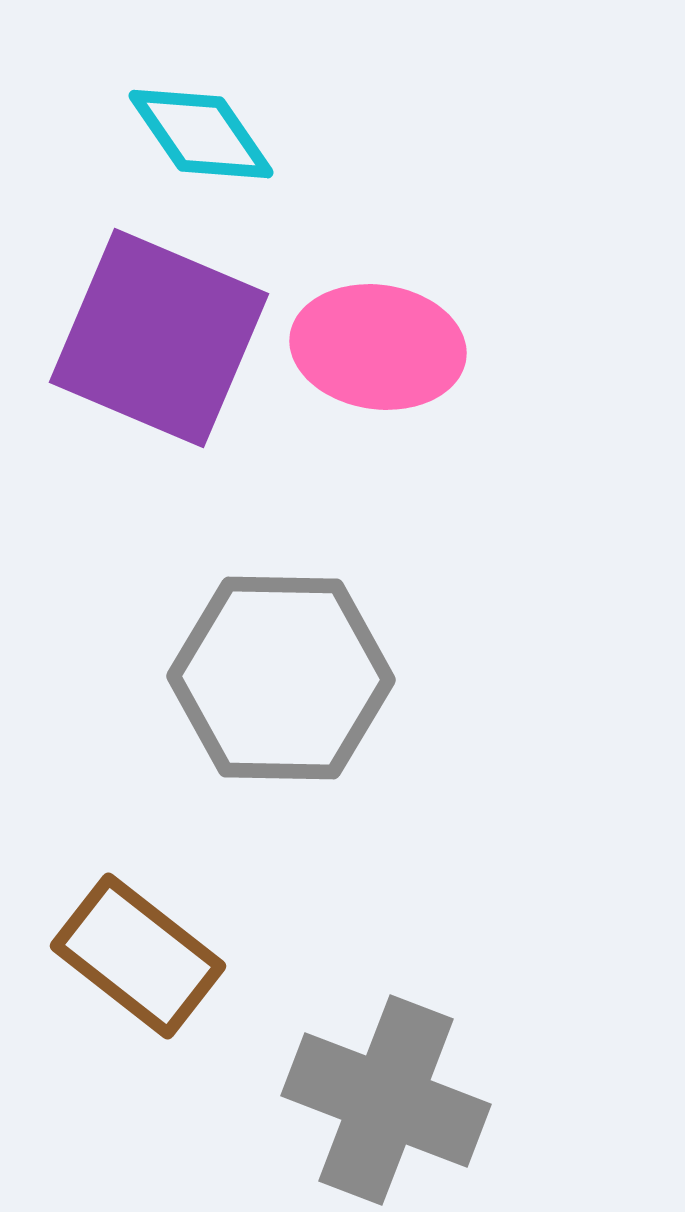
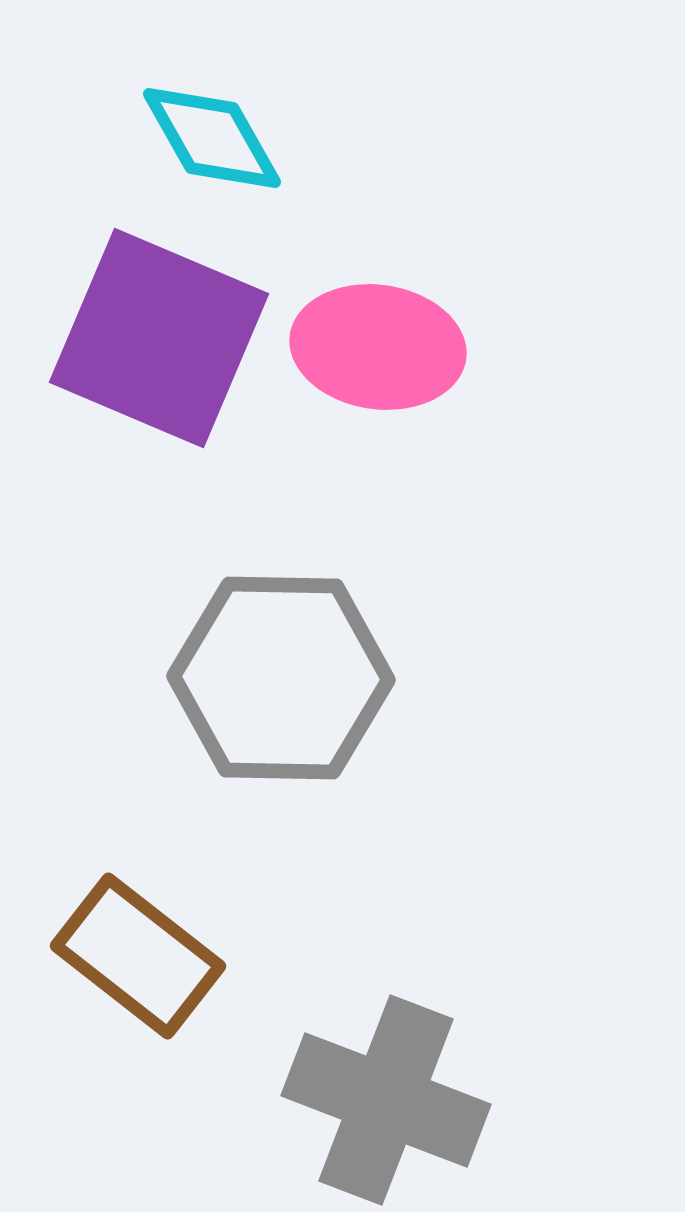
cyan diamond: moved 11 px right, 4 px down; rotated 5 degrees clockwise
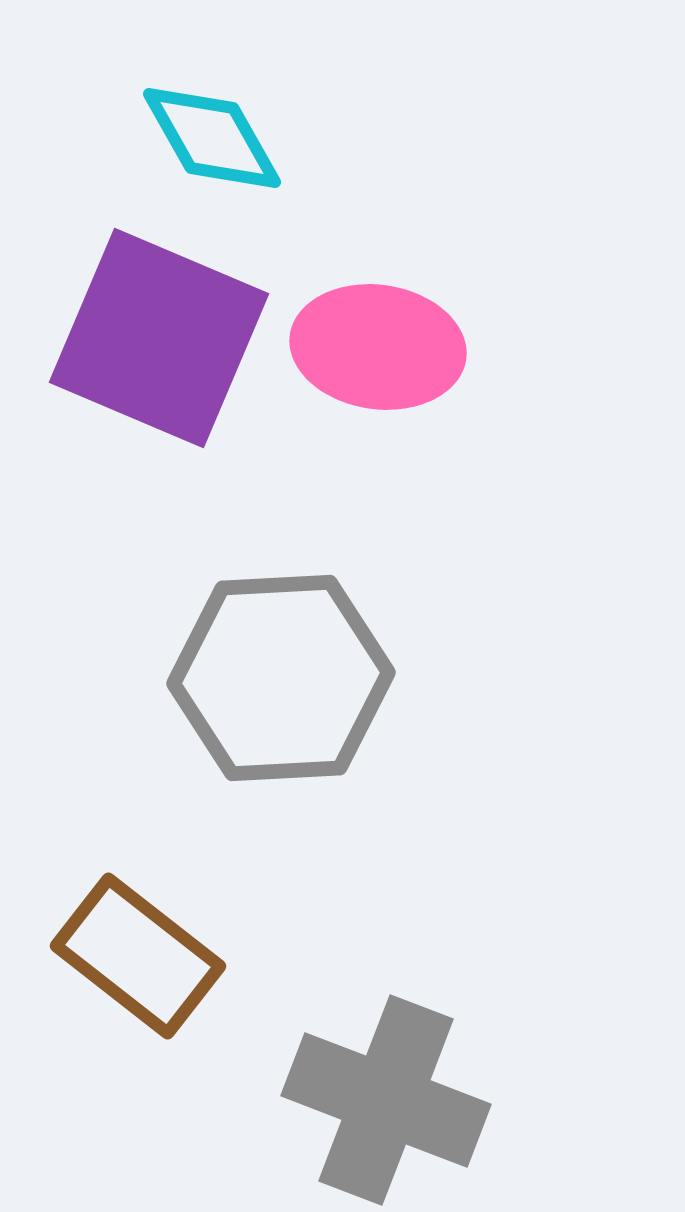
gray hexagon: rotated 4 degrees counterclockwise
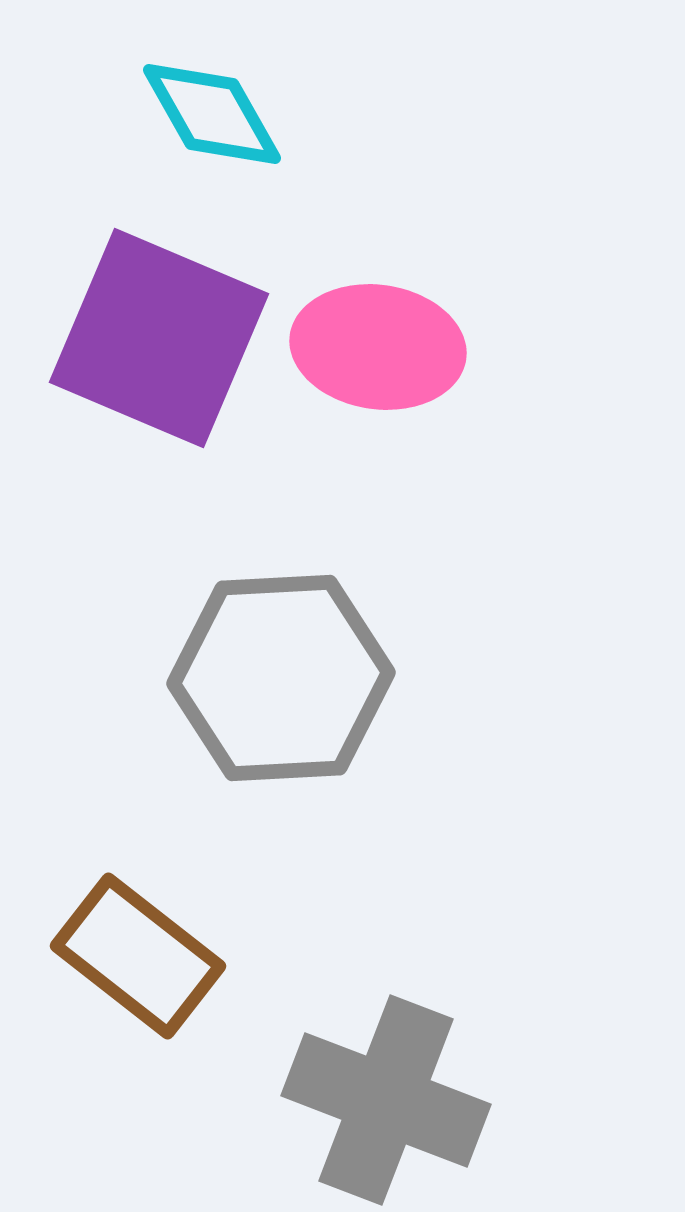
cyan diamond: moved 24 px up
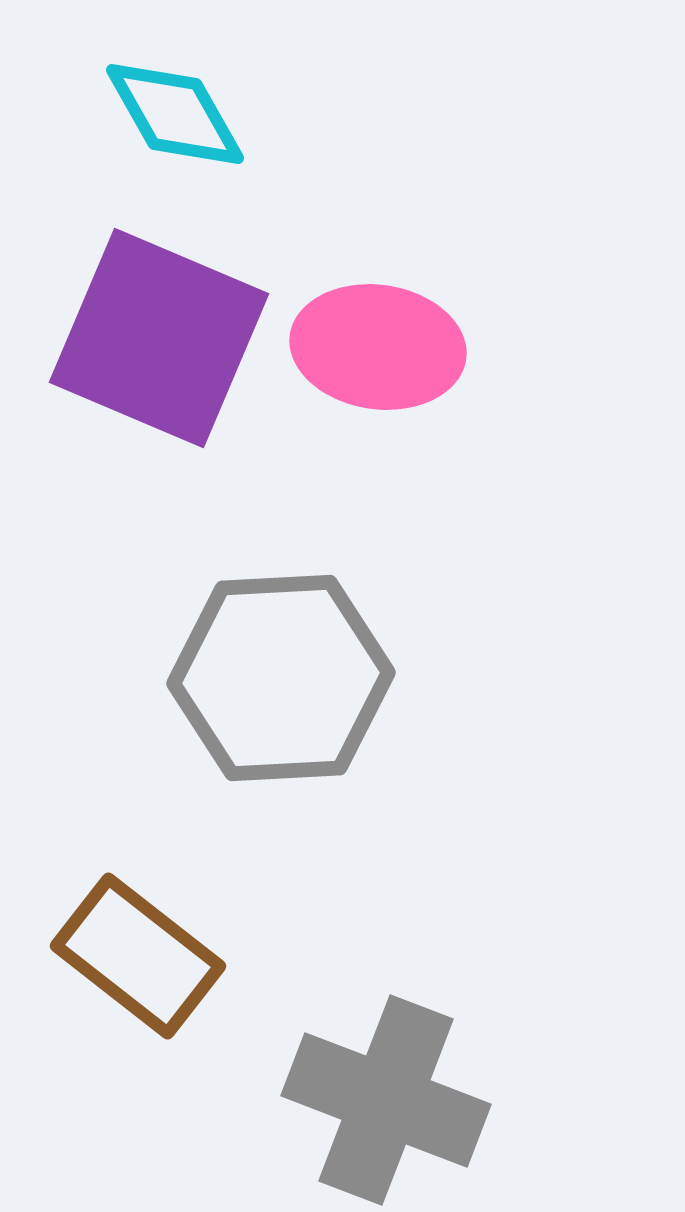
cyan diamond: moved 37 px left
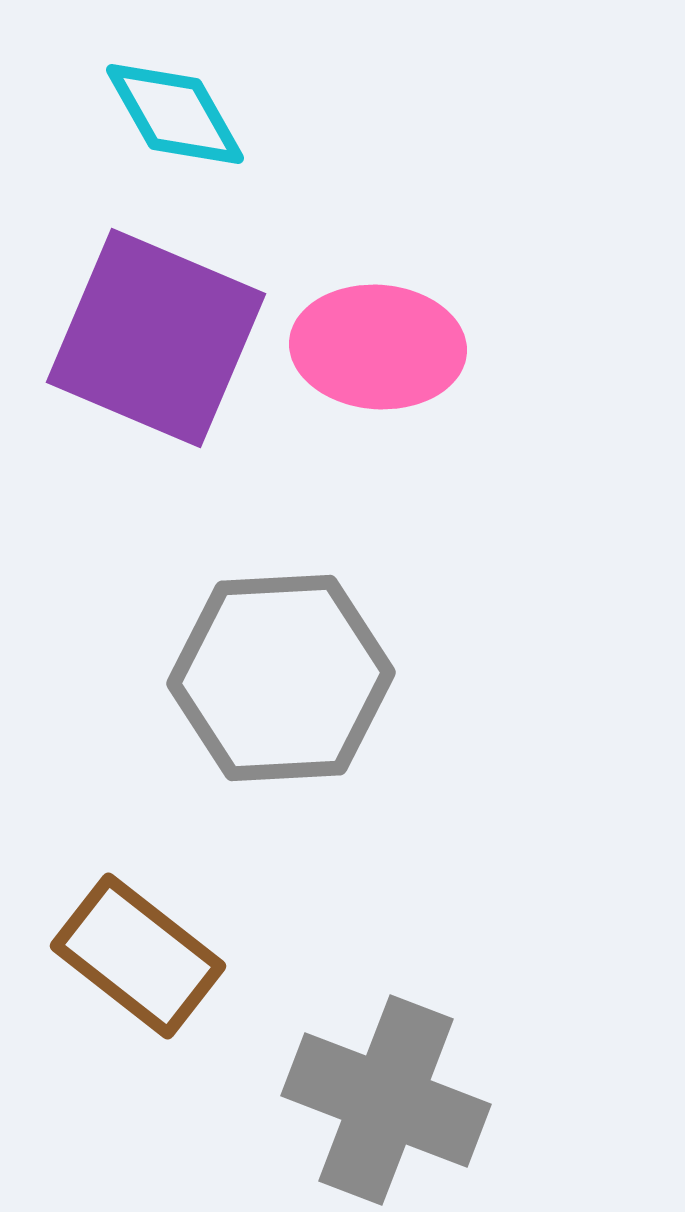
purple square: moved 3 px left
pink ellipse: rotated 4 degrees counterclockwise
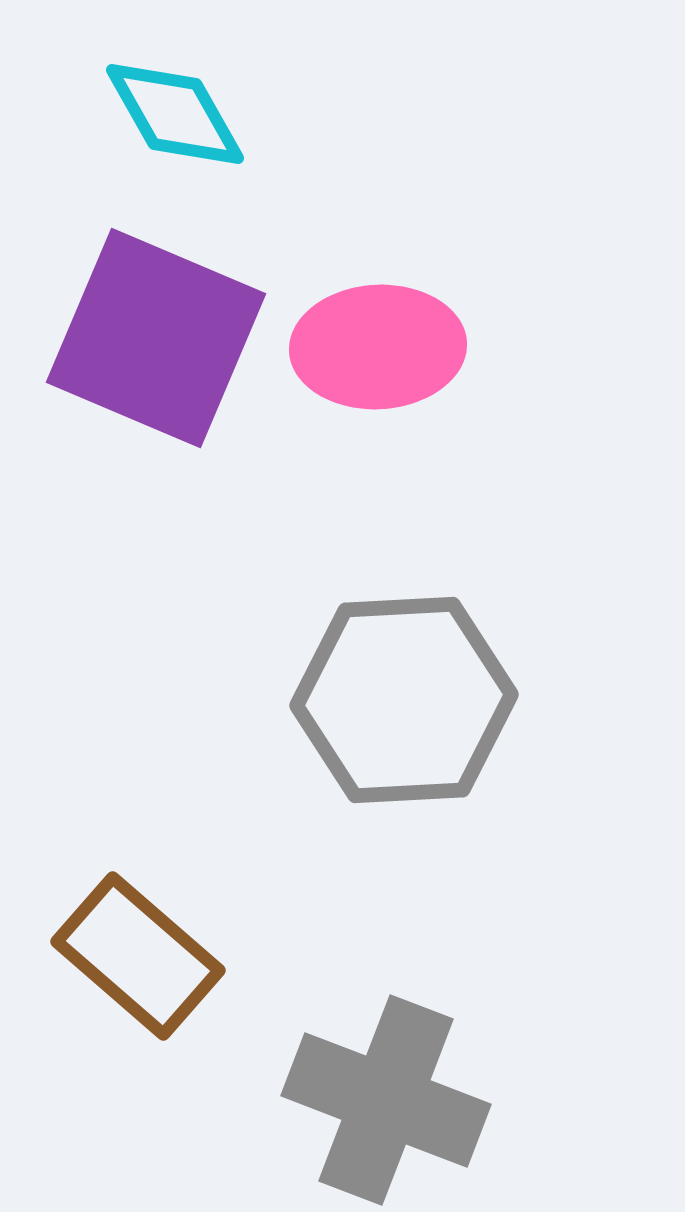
pink ellipse: rotated 7 degrees counterclockwise
gray hexagon: moved 123 px right, 22 px down
brown rectangle: rotated 3 degrees clockwise
